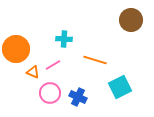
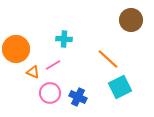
orange line: moved 13 px right, 1 px up; rotated 25 degrees clockwise
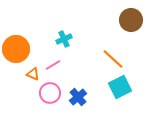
cyan cross: rotated 28 degrees counterclockwise
orange line: moved 5 px right
orange triangle: moved 2 px down
blue cross: rotated 24 degrees clockwise
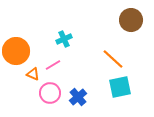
orange circle: moved 2 px down
cyan square: rotated 15 degrees clockwise
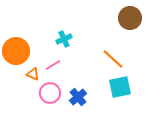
brown circle: moved 1 px left, 2 px up
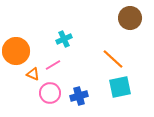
blue cross: moved 1 px right, 1 px up; rotated 24 degrees clockwise
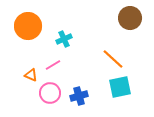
orange circle: moved 12 px right, 25 px up
orange triangle: moved 2 px left, 1 px down
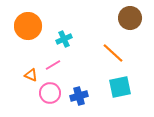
orange line: moved 6 px up
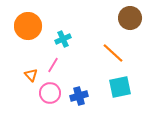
cyan cross: moved 1 px left
pink line: rotated 28 degrees counterclockwise
orange triangle: rotated 24 degrees clockwise
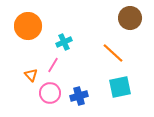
cyan cross: moved 1 px right, 3 px down
